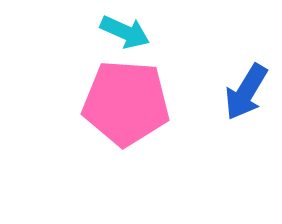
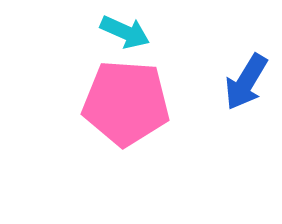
blue arrow: moved 10 px up
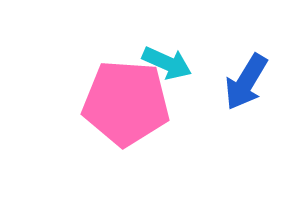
cyan arrow: moved 42 px right, 31 px down
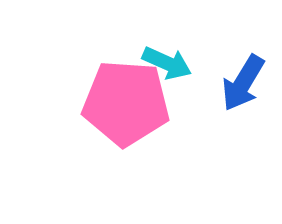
blue arrow: moved 3 px left, 1 px down
